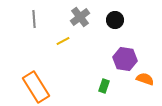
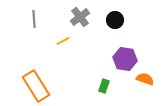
orange rectangle: moved 1 px up
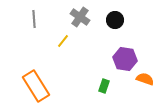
gray cross: rotated 18 degrees counterclockwise
yellow line: rotated 24 degrees counterclockwise
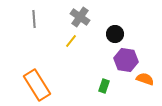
black circle: moved 14 px down
yellow line: moved 8 px right
purple hexagon: moved 1 px right, 1 px down
orange rectangle: moved 1 px right, 1 px up
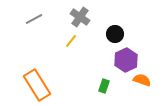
gray line: rotated 66 degrees clockwise
purple hexagon: rotated 25 degrees clockwise
orange semicircle: moved 3 px left, 1 px down
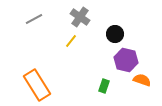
purple hexagon: rotated 20 degrees counterclockwise
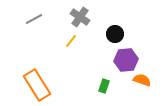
purple hexagon: rotated 20 degrees counterclockwise
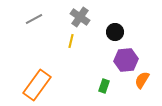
black circle: moved 2 px up
yellow line: rotated 24 degrees counterclockwise
orange semicircle: rotated 78 degrees counterclockwise
orange rectangle: rotated 68 degrees clockwise
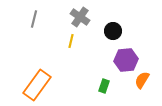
gray line: rotated 48 degrees counterclockwise
black circle: moved 2 px left, 1 px up
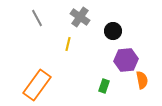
gray line: moved 3 px right, 1 px up; rotated 42 degrees counterclockwise
yellow line: moved 3 px left, 3 px down
orange semicircle: rotated 138 degrees clockwise
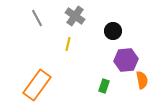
gray cross: moved 5 px left, 1 px up
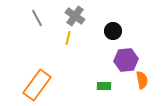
yellow line: moved 6 px up
green rectangle: rotated 72 degrees clockwise
